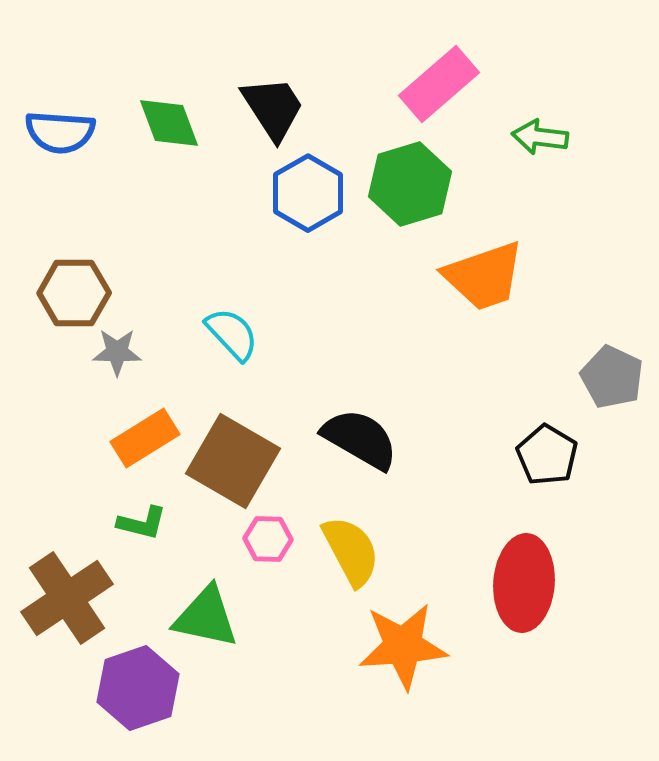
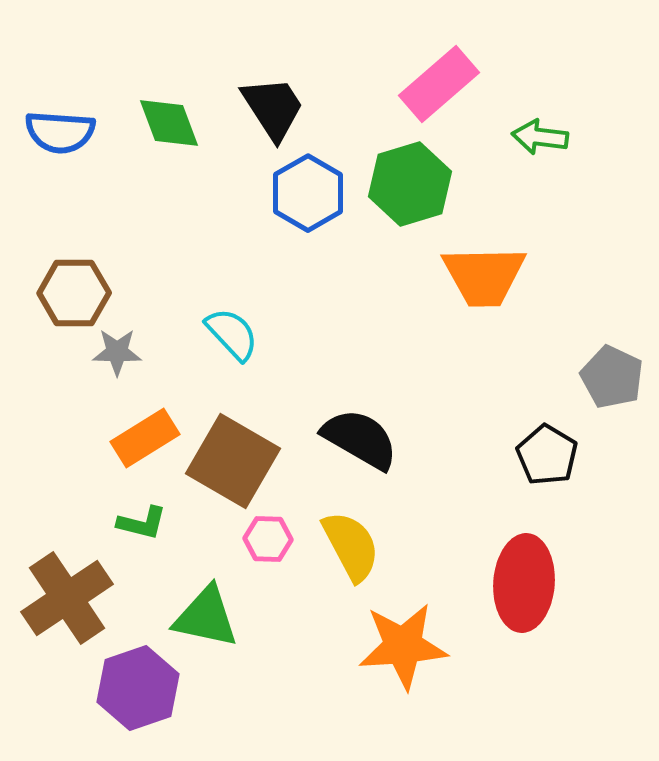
orange trapezoid: rotated 18 degrees clockwise
yellow semicircle: moved 5 px up
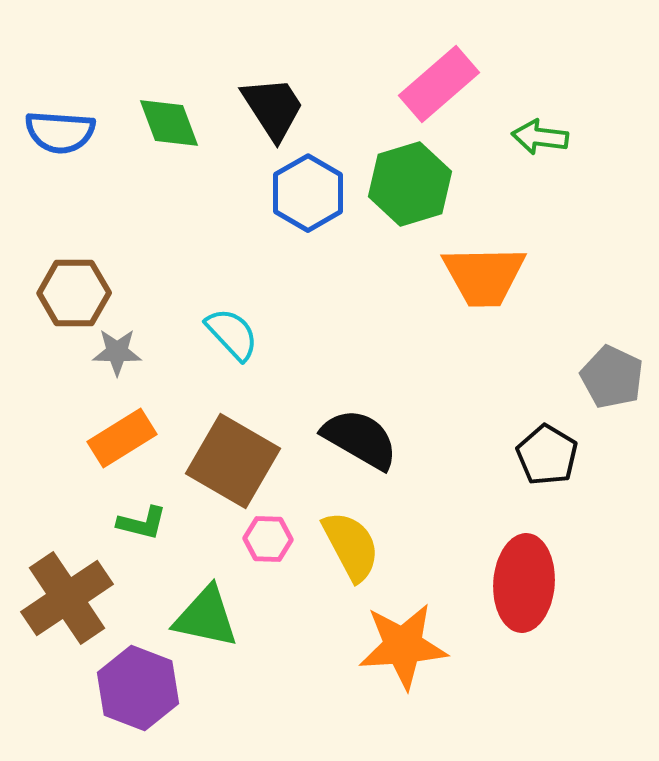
orange rectangle: moved 23 px left
purple hexagon: rotated 20 degrees counterclockwise
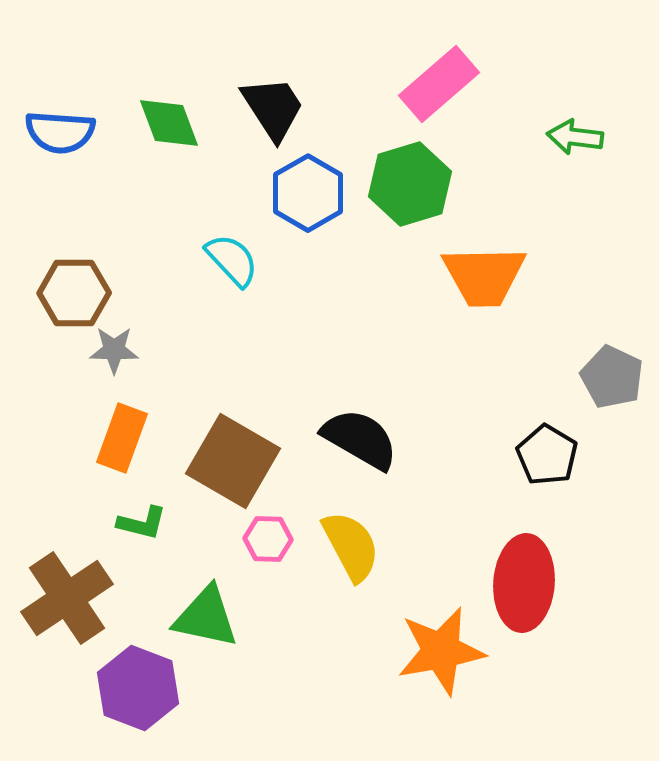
green arrow: moved 35 px right
cyan semicircle: moved 74 px up
gray star: moved 3 px left, 2 px up
orange rectangle: rotated 38 degrees counterclockwise
orange star: moved 38 px right, 5 px down; rotated 6 degrees counterclockwise
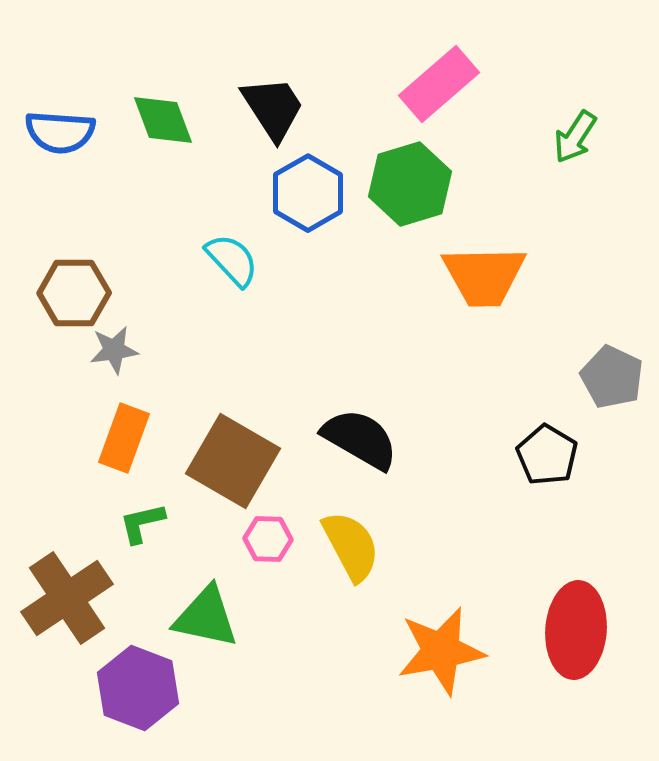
green diamond: moved 6 px left, 3 px up
green arrow: rotated 64 degrees counterclockwise
gray star: rotated 9 degrees counterclockwise
orange rectangle: moved 2 px right
green L-shape: rotated 153 degrees clockwise
red ellipse: moved 52 px right, 47 px down
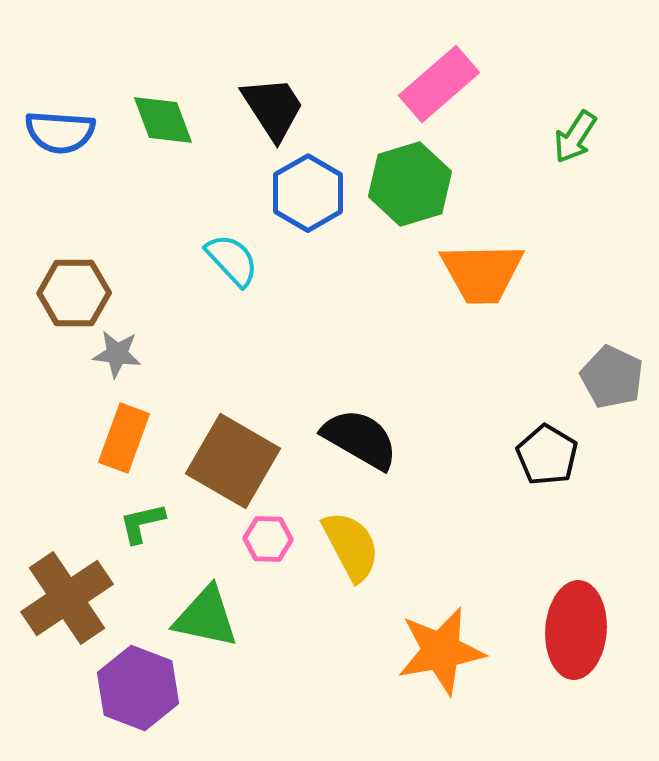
orange trapezoid: moved 2 px left, 3 px up
gray star: moved 3 px right, 4 px down; rotated 15 degrees clockwise
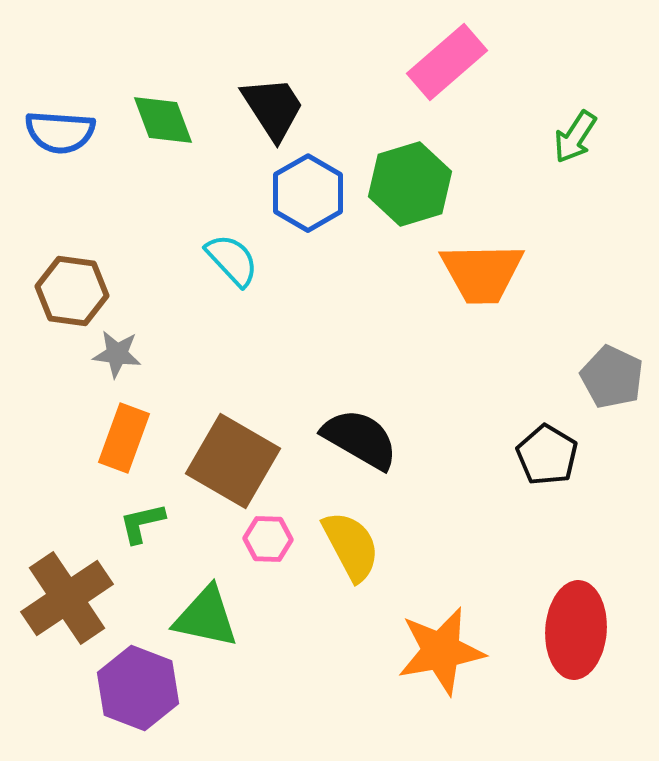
pink rectangle: moved 8 px right, 22 px up
brown hexagon: moved 2 px left, 2 px up; rotated 8 degrees clockwise
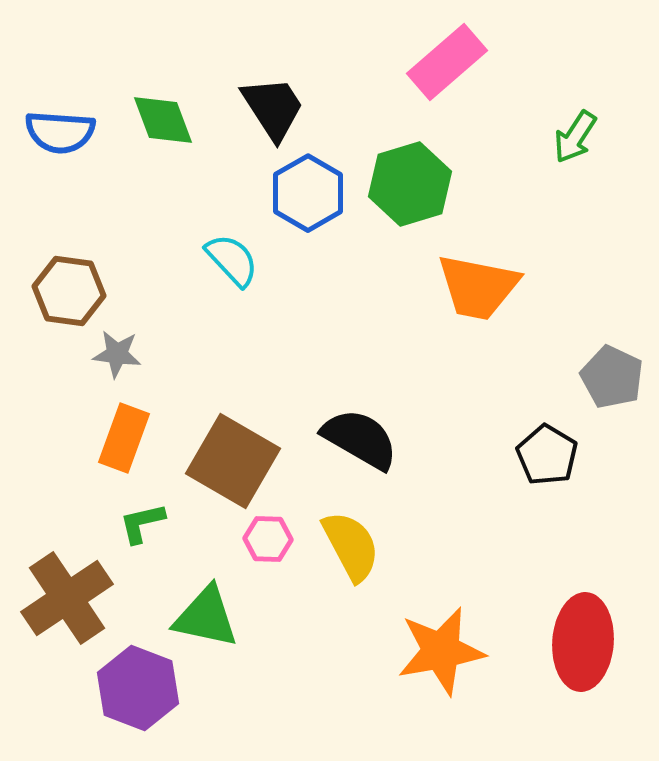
orange trapezoid: moved 4 px left, 14 px down; rotated 12 degrees clockwise
brown hexagon: moved 3 px left
red ellipse: moved 7 px right, 12 px down
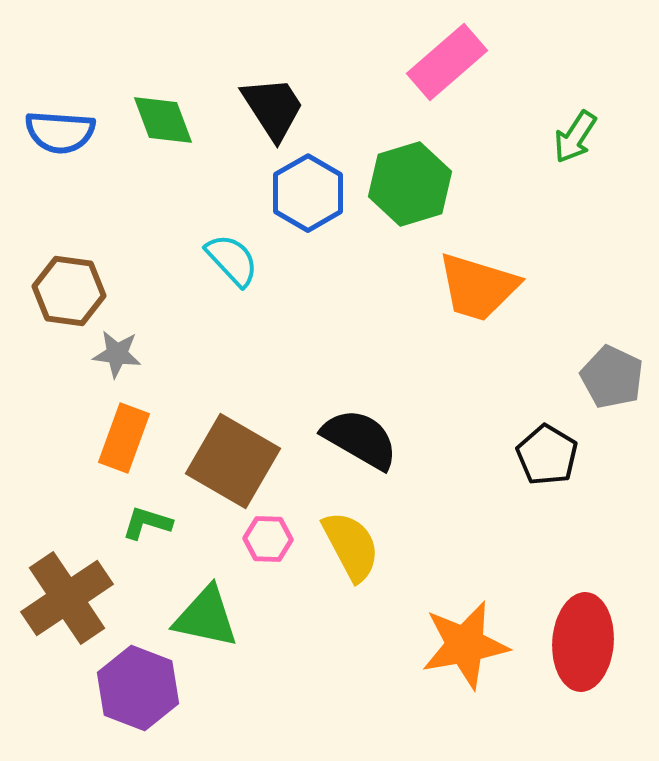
orange trapezoid: rotated 6 degrees clockwise
green L-shape: moved 5 px right; rotated 30 degrees clockwise
orange star: moved 24 px right, 6 px up
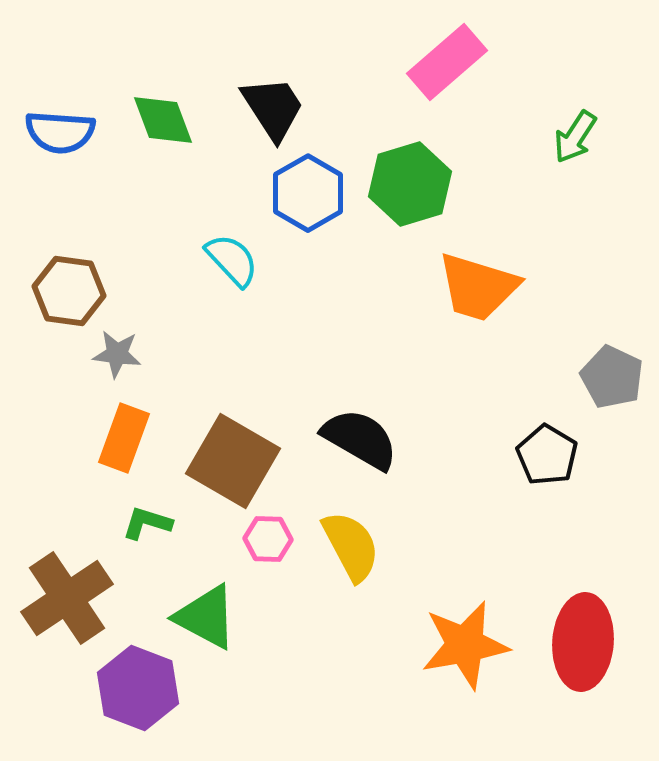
green triangle: rotated 16 degrees clockwise
